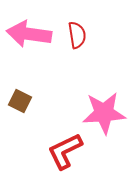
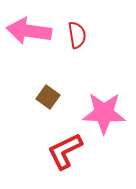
pink arrow: moved 3 px up
brown square: moved 28 px right, 4 px up; rotated 10 degrees clockwise
pink star: rotated 6 degrees clockwise
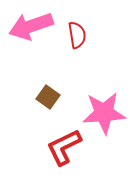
pink arrow: moved 2 px right, 5 px up; rotated 27 degrees counterclockwise
pink star: rotated 6 degrees counterclockwise
red L-shape: moved 1 px left, 4 px up
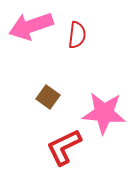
red semicircle: rotated 16 degrees clockwise
pink star: rotated 9 degrees clockwise
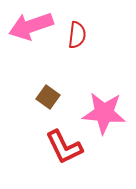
red L-shape: rotated 90 degrees counterclockwise
